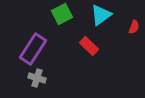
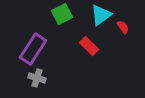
red semicircle: moved 11 px left; rotated 56 degrees counterclockwise
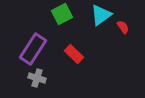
red rectangle: moved 15 px left, 8 px down
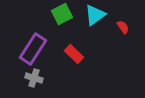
cyan triangle: moved 6 px left
gray cross: moved 3 px left
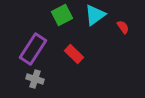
green square: moved 1 px down
gray cross: moved 1 px right, 1 px down
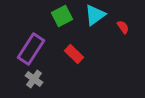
green square: moved 1 px down
purple rectangle: moved 2 px left
gray cross: moved 1 px left; rotated 18 degrees clockwise
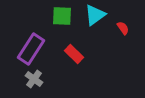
green square: rotated 30 degrees clockwise
red semicircle: moved 1 px down
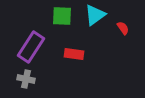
purple rectangle: moved 2 px up
red rectangle: rotated 36 degrees counterclockwise
gray cross: moved 8 px left; rotated 24 degrees counterclockwise
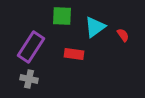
cyan triangle: moved 12 px down
red semicircle: moved 7 px down
gray cross: moved 3 px right
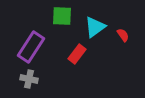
red rectangle: moved 3 px right; rotated 60 degrees counterclockwise
